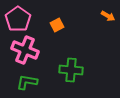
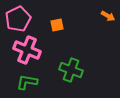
pink pentagon: rotated 10 degrees clockwise
orange square: rotated 16 degrees clockwise
pink cross: moved 2 px right
green cross: rotated 15 degrees clockwise
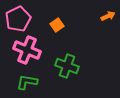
orange arrow: rotated 56 degrees counterclockwise
orange square: rotated 24 degrees counterclockwise
green cross: moved 4 px left, 4 px up
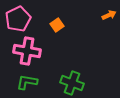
orange arrow: moved 1 px right, 1 px up
pink cross: moved 1 px down; rotated 12 degrees counterclockwise
green cross: moved 5 px right, 17 px down
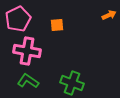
orange square: rotated 32 degrees clockwise
green L-shape: moved 1 px right, 1 px up; rotated 25 degrees clockwise
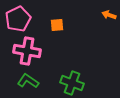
orange arrow: rotated 136 degrees counterclockwise
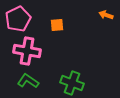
orange arrow: moved 3 px left
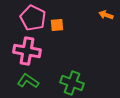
pink pentagon: moved 15 px right, 1 px up; rotated 20 degrees counterclockwise
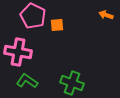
pink pentagon: moved 2 px up
pink cross: moved 9 px left, 1 px down
green L-shape: moved 1 px left
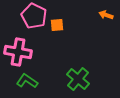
pink pentagon: moved 1 px right
green cross: moved 6 px right, 4 px up; rotated 20 degrees clockwise
